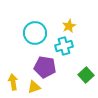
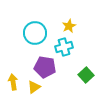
cyan cross: moved 1 px down
yellow triangle: rotated 16 degrees counterclockwise
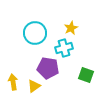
yellow star: moved 2 px right, 2 px down
cyan cross: moved 1 px down
purple pentagon: moved 3 px right, 1 px down
green square: rotated 28 degrees counterclockwise
yellow triangle: moved 1 px up
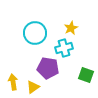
yellow triangle: moved 1 px left, 1 px down
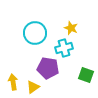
yellow star: rotated 24 degrees counterclockwise
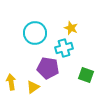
yellow arrow: moved 2 px left
